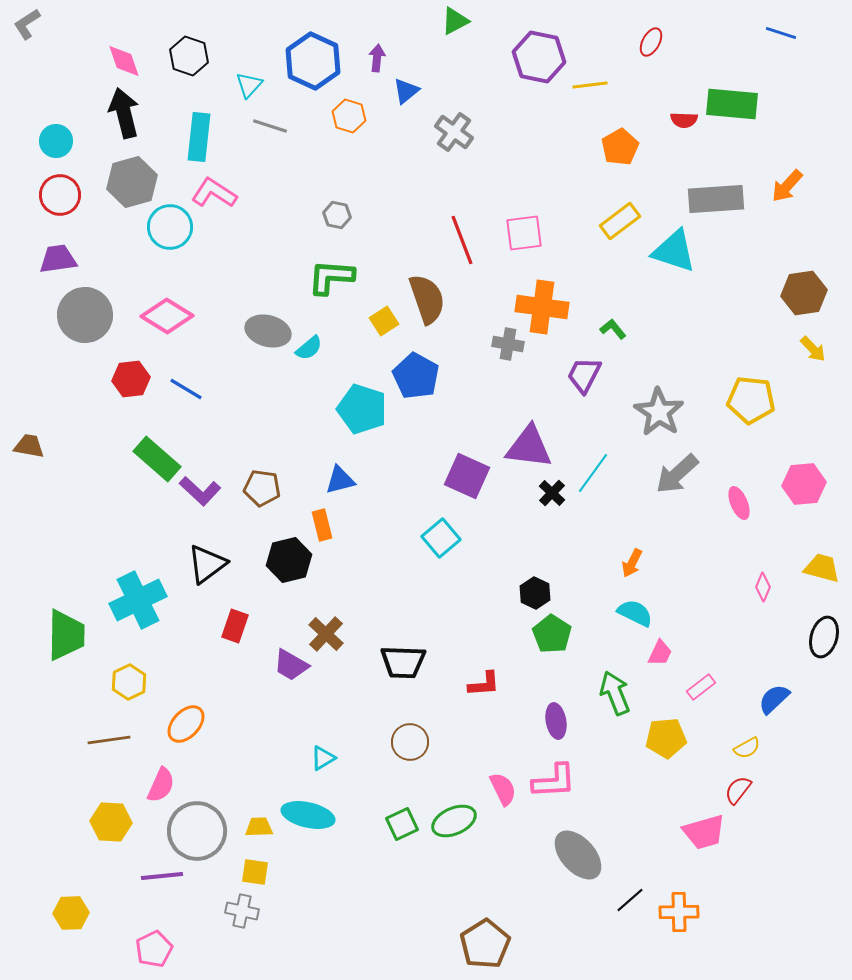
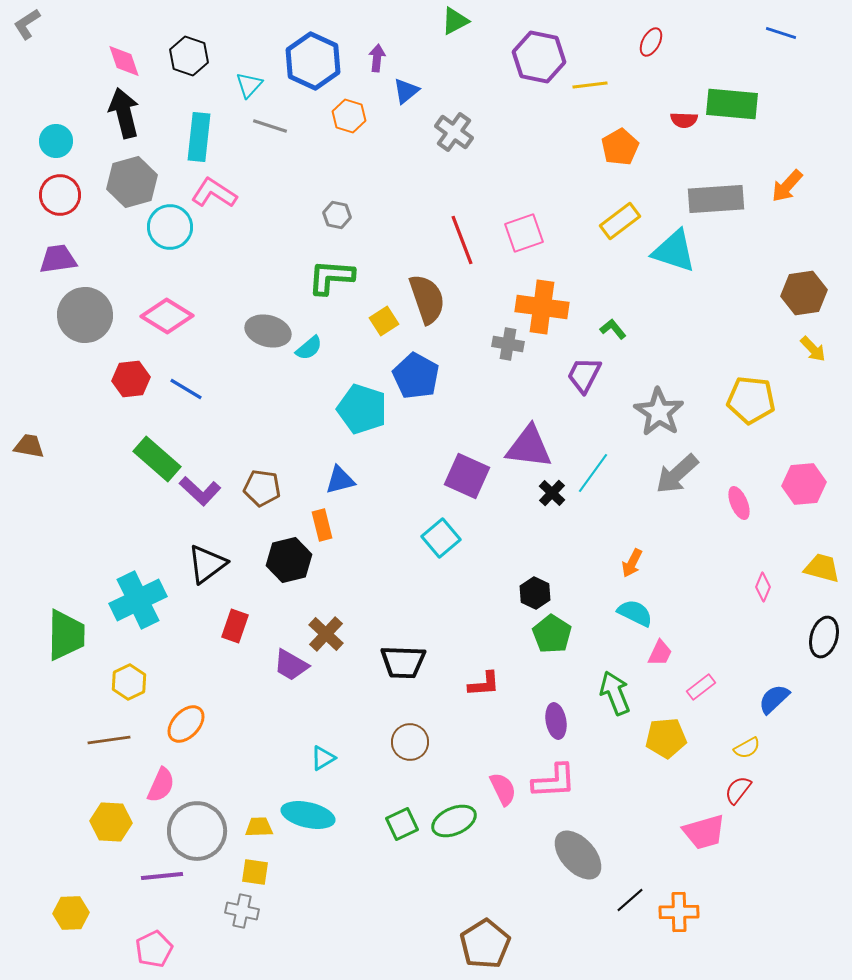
pink square at (524, 233): rotated 12 degrees counterclockwise
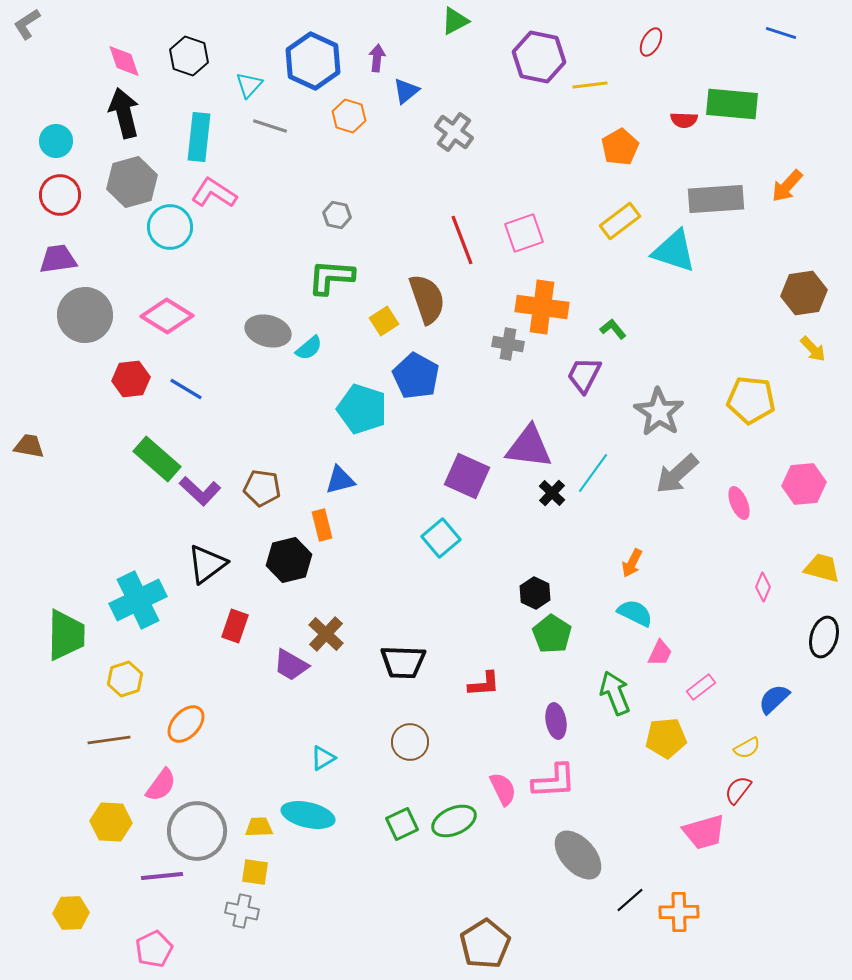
yellow hexagon at (129, 682): moved 4 px left, 3 px up; rotated 8 degrees clockwise
pink semicircle at (161, 785): rotated 12 degrees clockwise
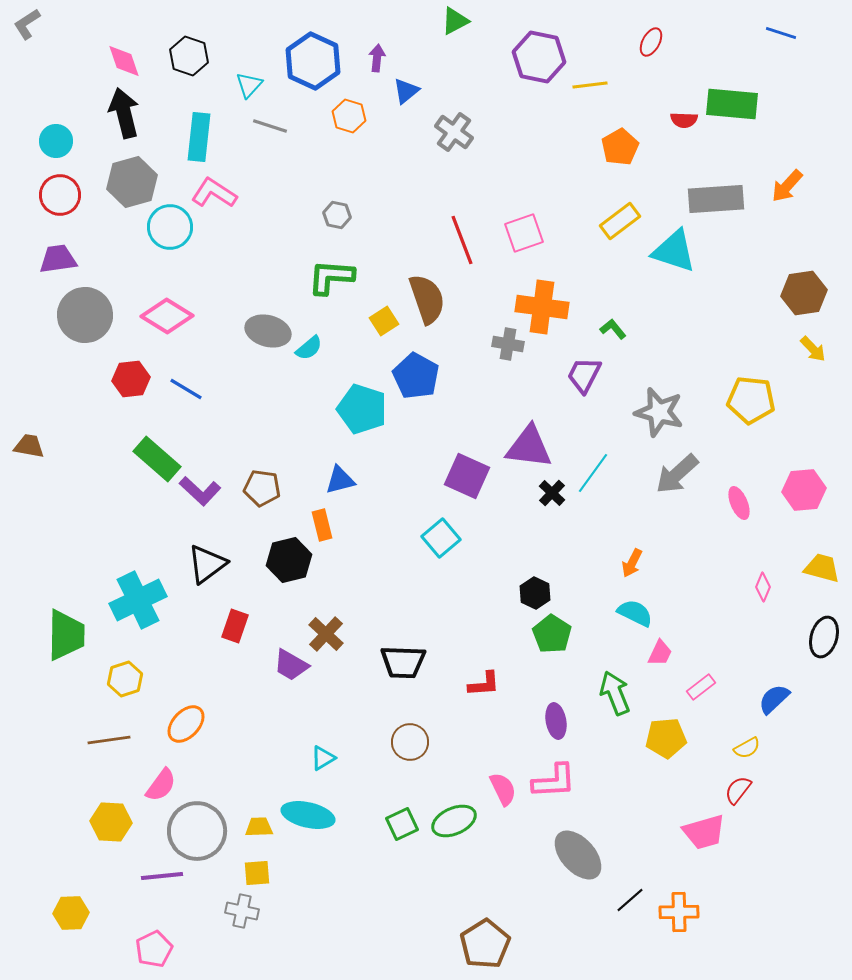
gray star at (659, 412): rotated 18 degrees counterclockwise
pink hexagon at (804, 484): moved 6 px down
yellow square at (255, 872): moved 2 px right, 1 px down; rotated 12 degrees counterclockwise
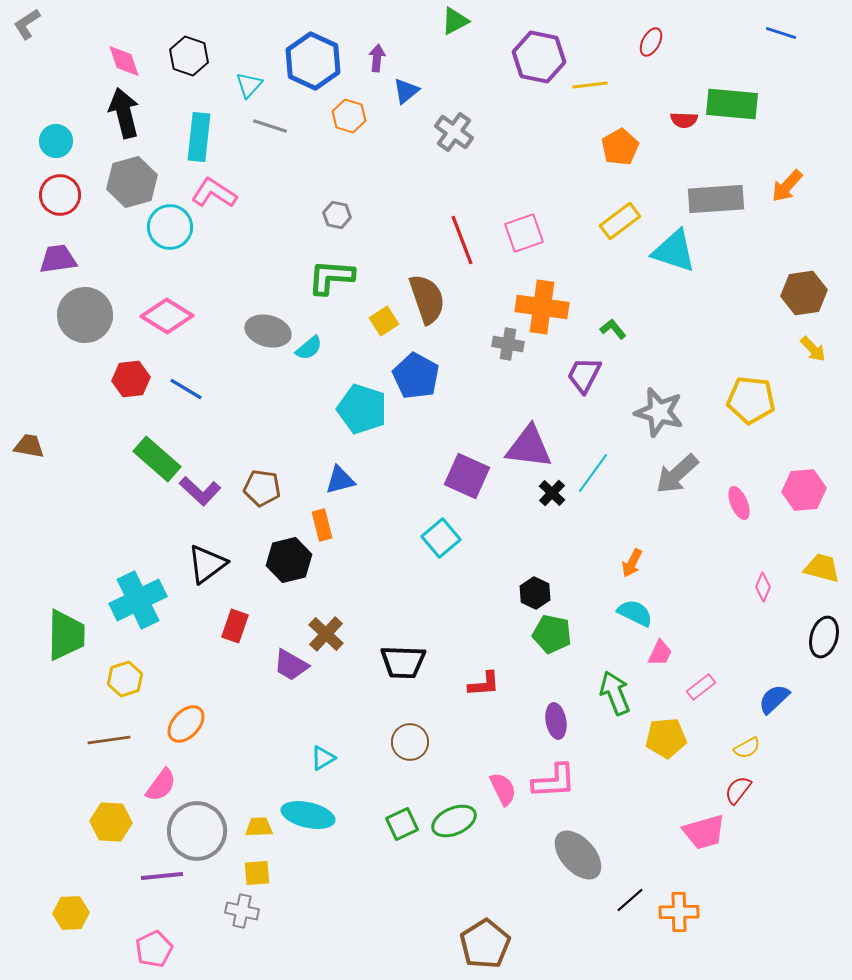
green pentagon at (552, 634): rotated 21 degrees counterclockwise
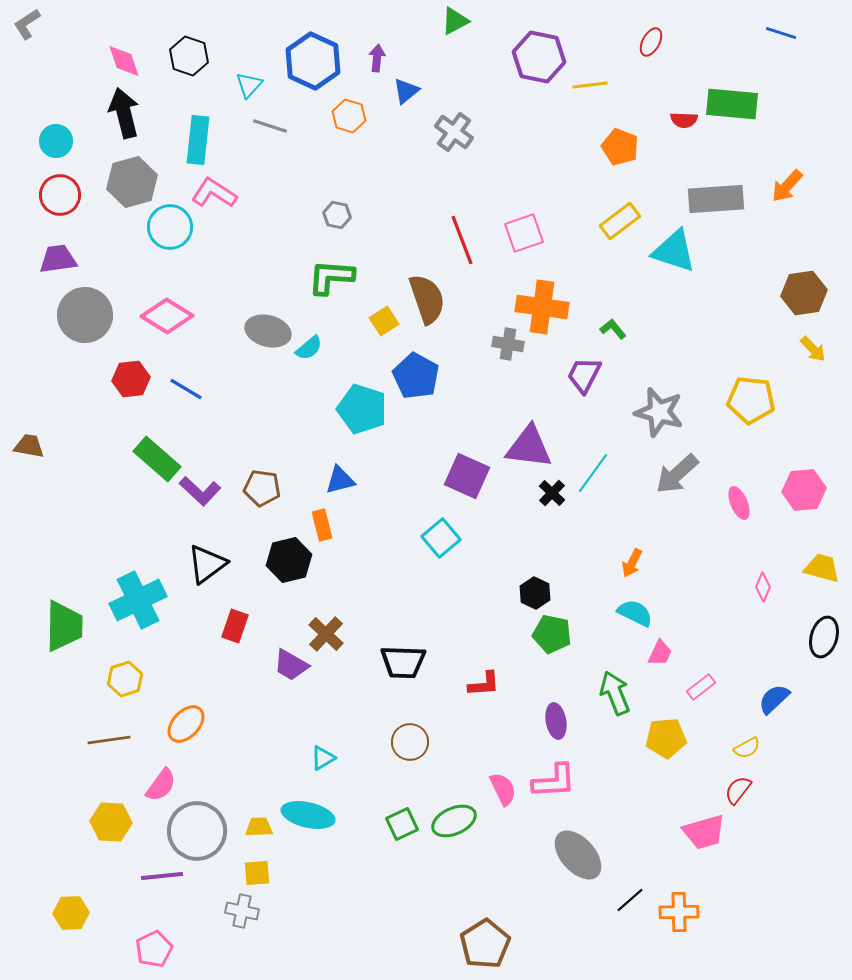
cyan rectangle at (199, 137): moved 1 px left, 3 px down
orange pentagon at (620, 147): rotated 21 degrees counterclockwise
green trapezoid at (66, 635): moved 2 px left, 9 px up
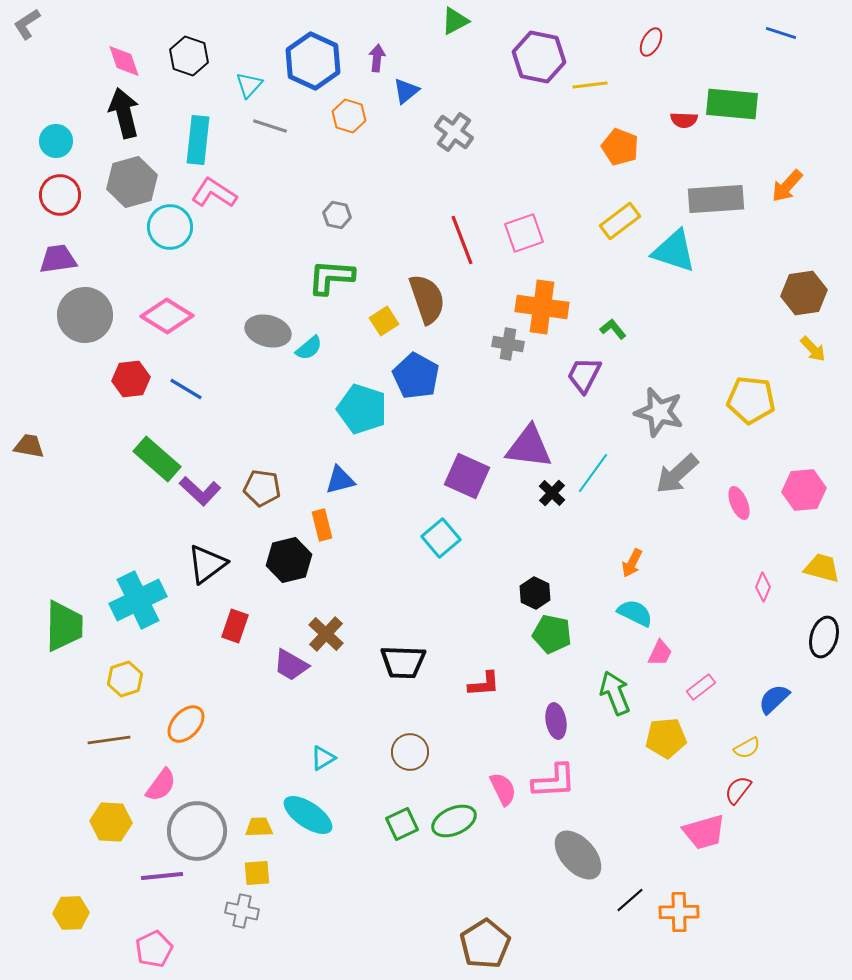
brown circle at (410, 742): moved 10 px down
cyan ellipse at (308, 815): rotated 21 degrees clockwise
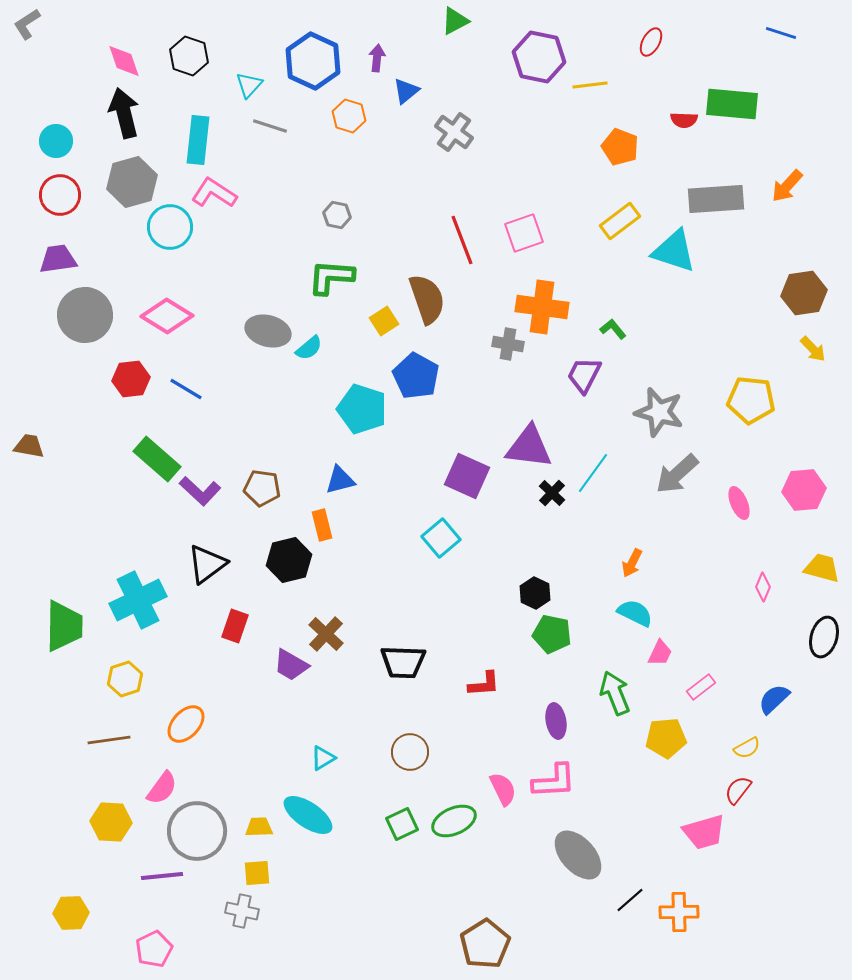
pink semicircle at (161, 785): moved 1 px right, 3 px down
